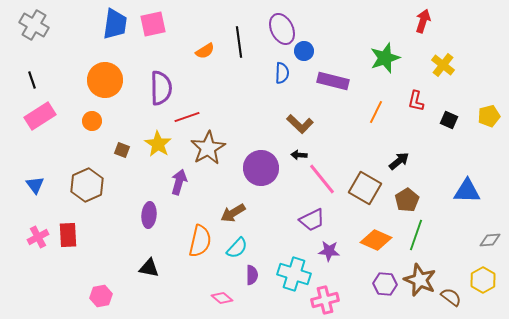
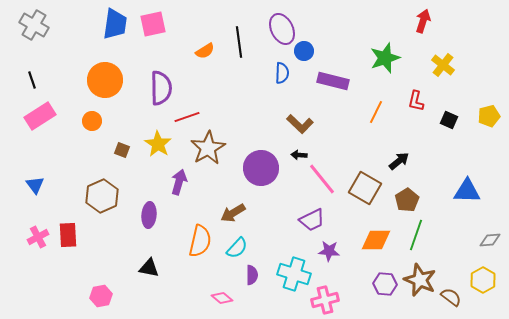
brown hexagon at (87, 185): moved 15 px right, 11 px down
orange diamond at (376, 240): rotated 24 degrees counterclockwise
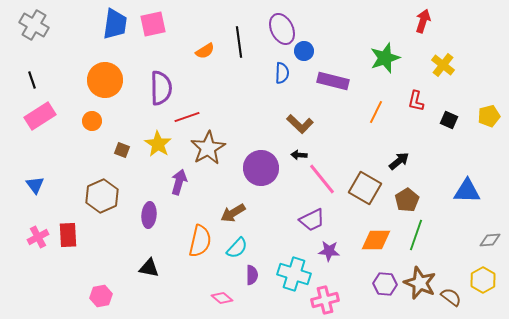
brown star at (420, 280): moved 3 px down
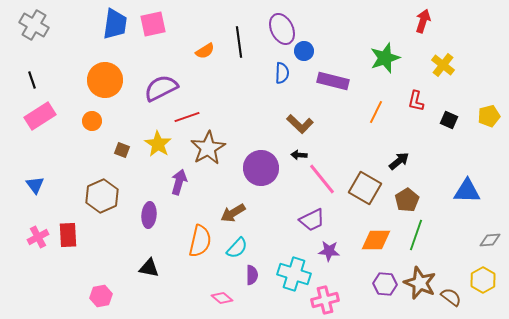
purple semicircle at (161, 88): rotated 116 degrees counterclockwise
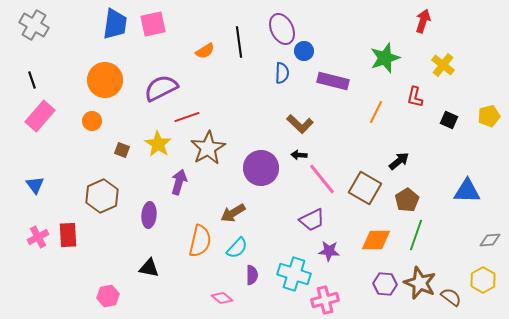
red L-shape at (416, 101): moved 1 px left, 4 px up
pink rectangle at (40, 116): rotated 16 degrees counterclockwise
pink hexagon at (101, 296): moved 7 px right
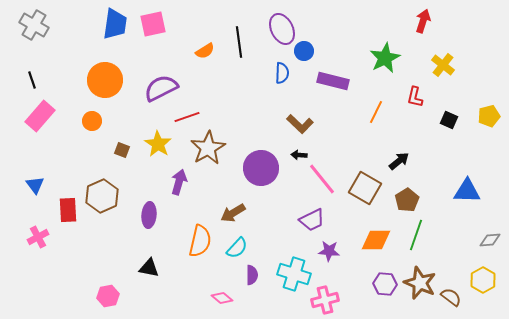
green star at (385, 58): rotated 8 degrees counterclockwise
red rectangle at (68, 235): moved 25 px up
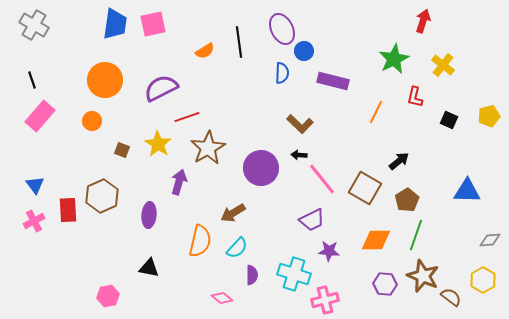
green star at (385, 58): moved 9 px right, 1 px down
pink cross at (38, 237): moved 4 px left, 16 px up
brown star at (420, 283): moved 3 px right, 7 px up
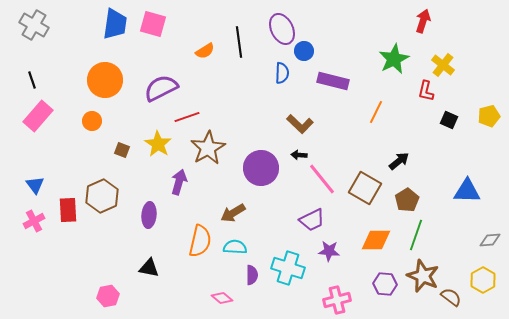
pink square at (153, 24): rotated 28 degrees clockwise
red L-shape at (415, 97): moved 11 px right, 6 px up
pink rectangle at (40, 116): moved 2 px left
cyan semicircle at (237, 248): moved 2 px left, 1 px up; rotated 130 degrees counterclockwise
cyan cross at (294, 274): moved 6 px left, 6 px up
pink cross at (325, 300): moved 12 px right
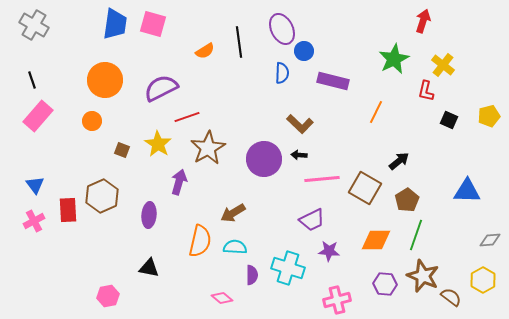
purple circle at (261, 168): moved 3 px right, 9 px up
pink line at (322, 179): rotated 56 degrees counterclockwise
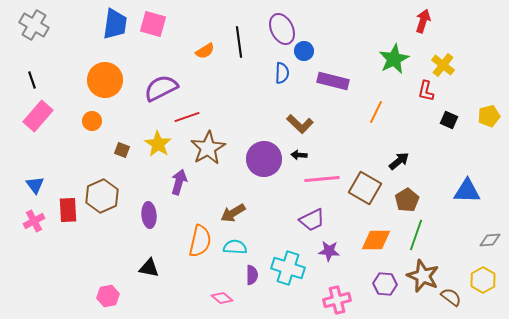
purple ellipse at (149, 215): rotated 10 degrees counterclockwise
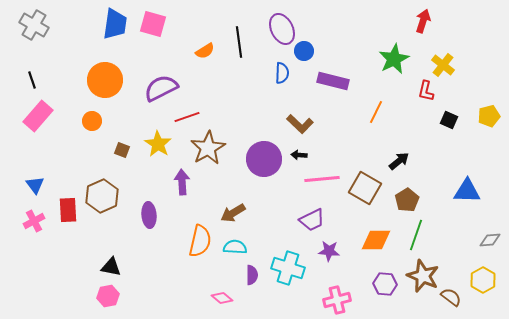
purple arrow at (179, 182): moved 3 px right; rotated 20 degrees counterclockwise
black triangle at (149, 268): moved 38 px left, 1 px up
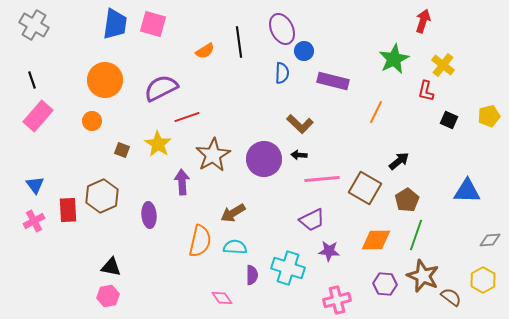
brown star at (208, 148): moved 5 px right, 7 px down
pink diamond at (222, 298): rotated 15 degrees clockwise
